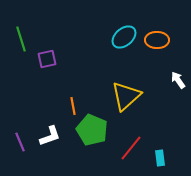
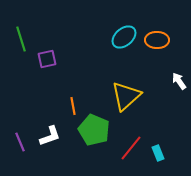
white arrow: moved 1 px right, 1 px down
green pentagon: moved 2 px right
cyan rectangle: moved 2 px left, 5 px up; rotated 14 degrees counterclockwise
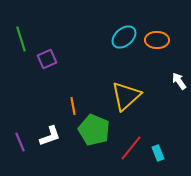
purple square: rotated 12 degrees counterclockwise
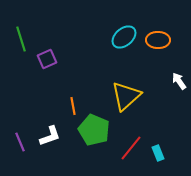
orange ellipse: moved 1 px right
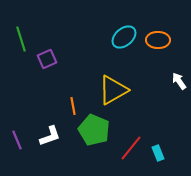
yellow triangle: moved 13 px left, 6 px up; rotated 12 degrees clockwise
purple line: moved 3 px left, 2 px up
